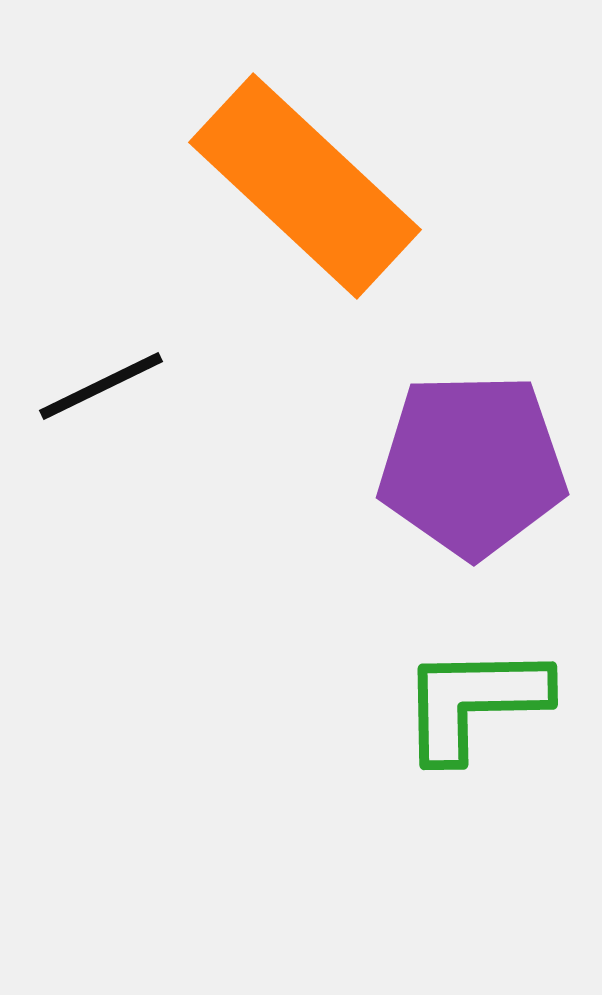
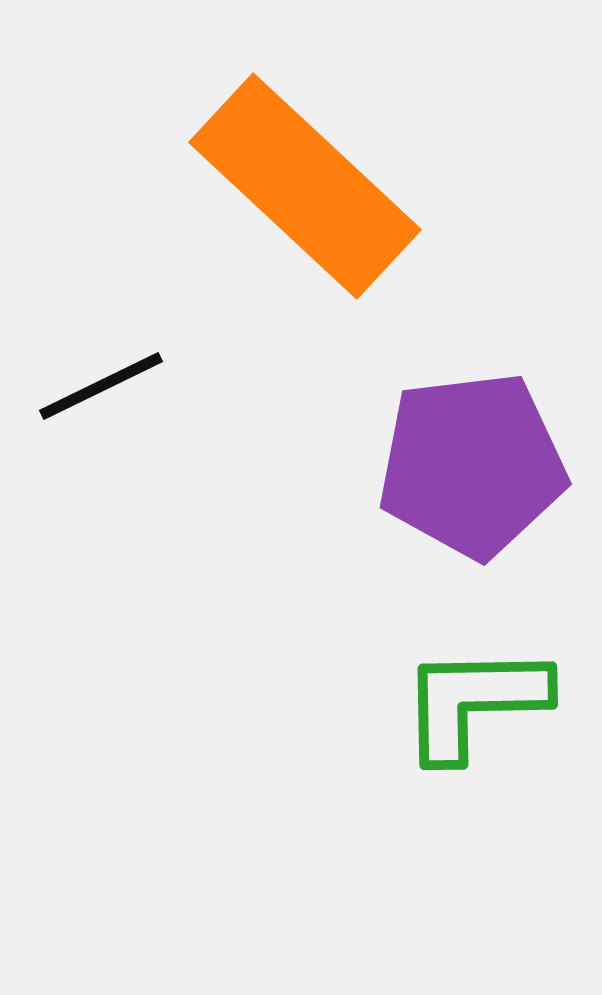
purple pentagon: rotated 6 degrees counterclockwise
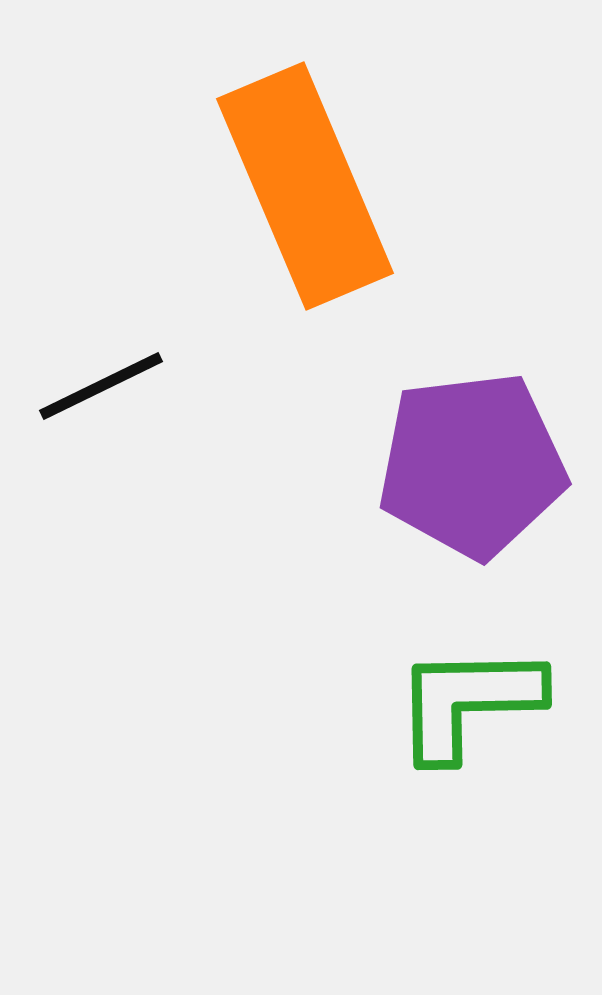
orange rectangle: rotated 24 degrees clockwise
green L-shape: moved 6 px left
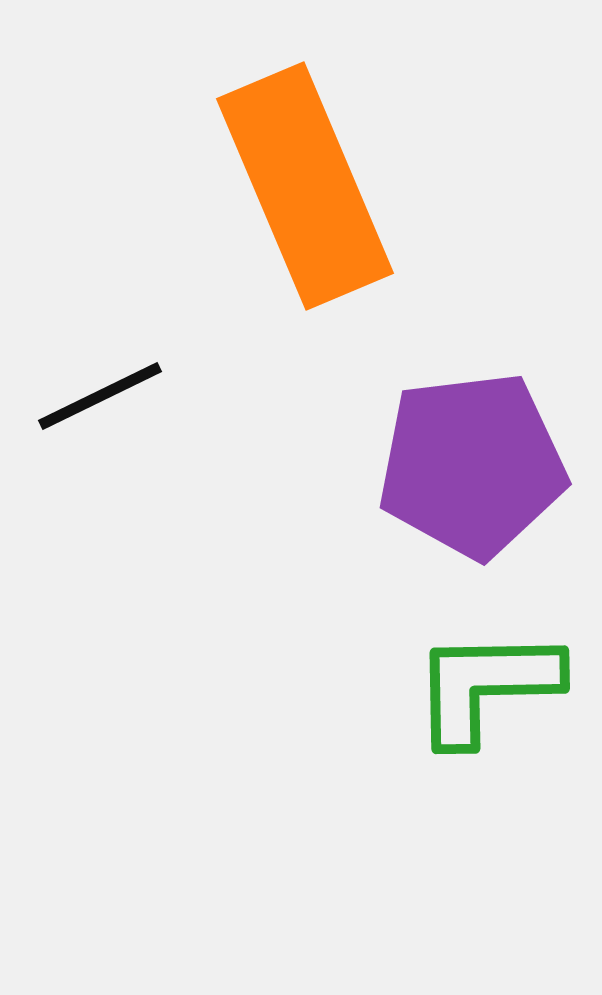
black line: moved 1 px left, 10 px down
green L-shape: moved 18 px right, 16 px up
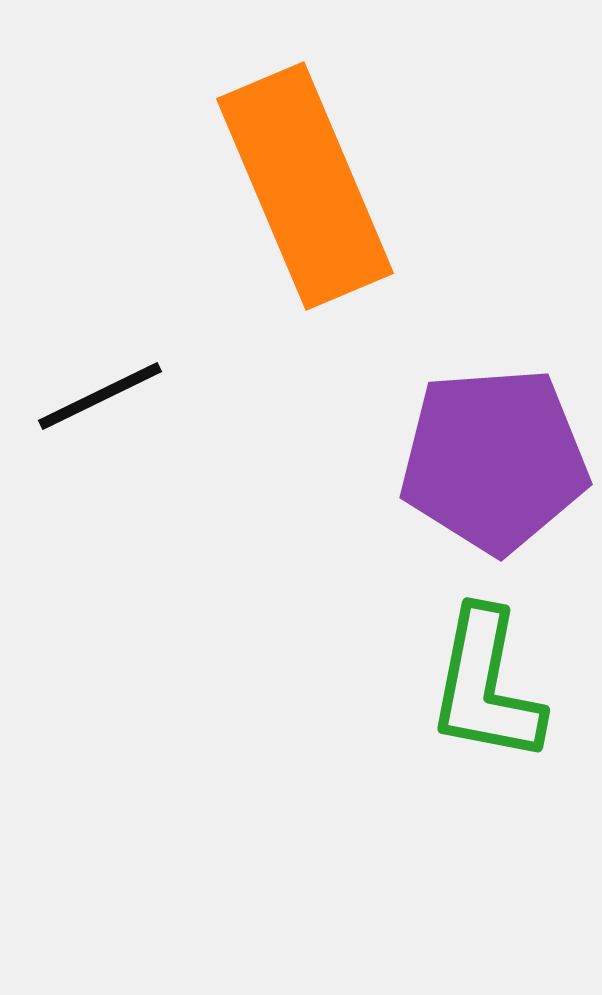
purple pentagon: moved 22 px right, 5 px up; rotated 3 degrees clockwise
green L-shape: rotated 78 degrees counterclockwise
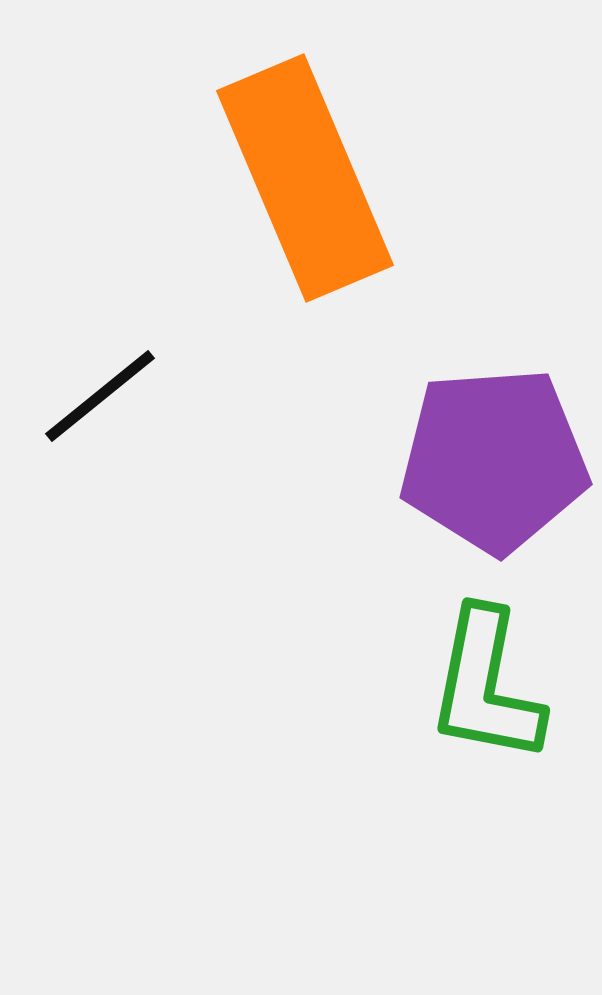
orange rectangle: moved 8 px up
black line: rotated 13 degrees counterclockwise
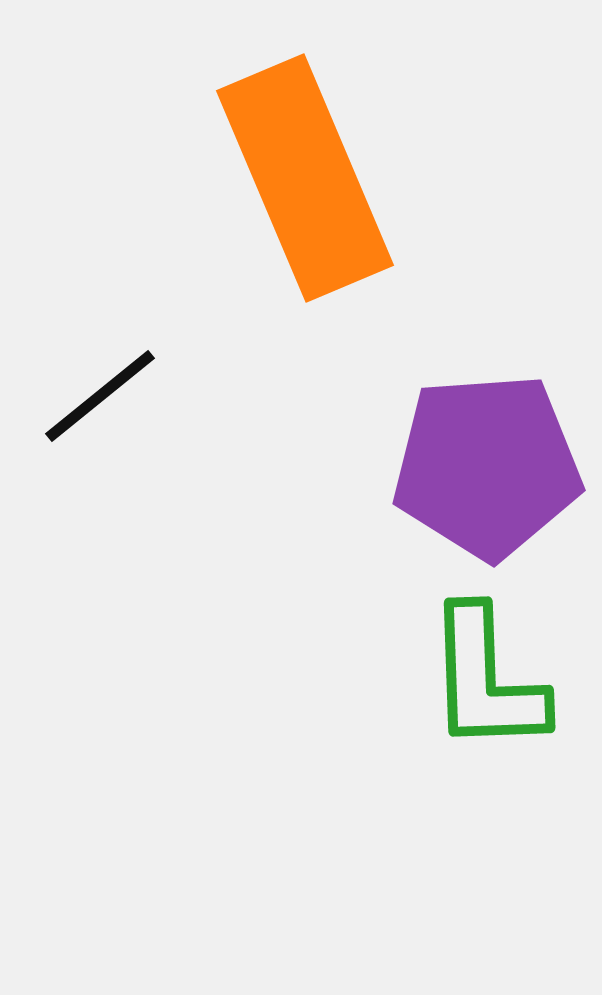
purple pentagon: moved 7 px left, 6 px down
green L-shape: moved 6 px up; rotated 13 degrees counterclockwise
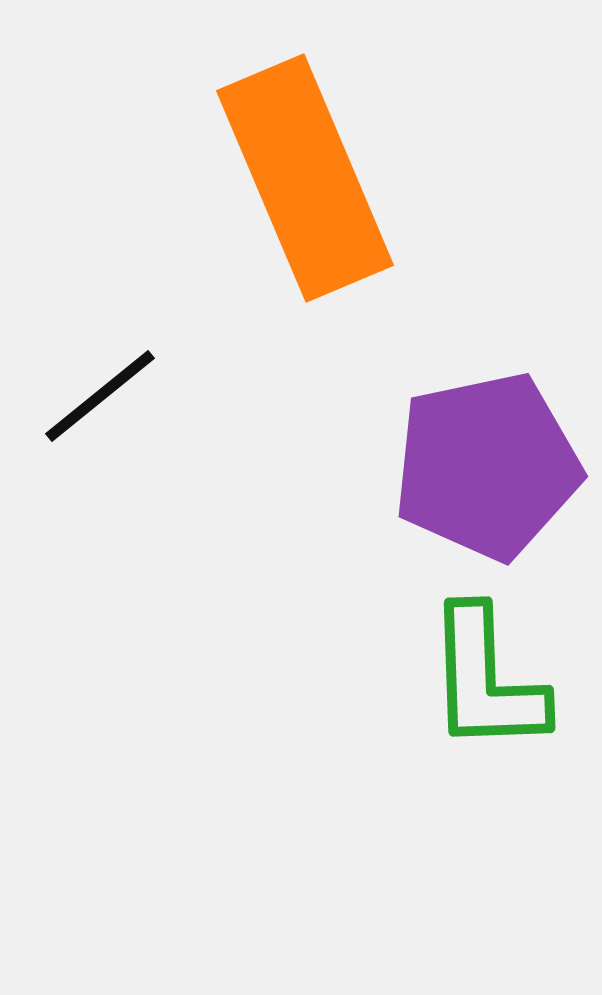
purple pentagon: rotated 8 degrees counterclockwise
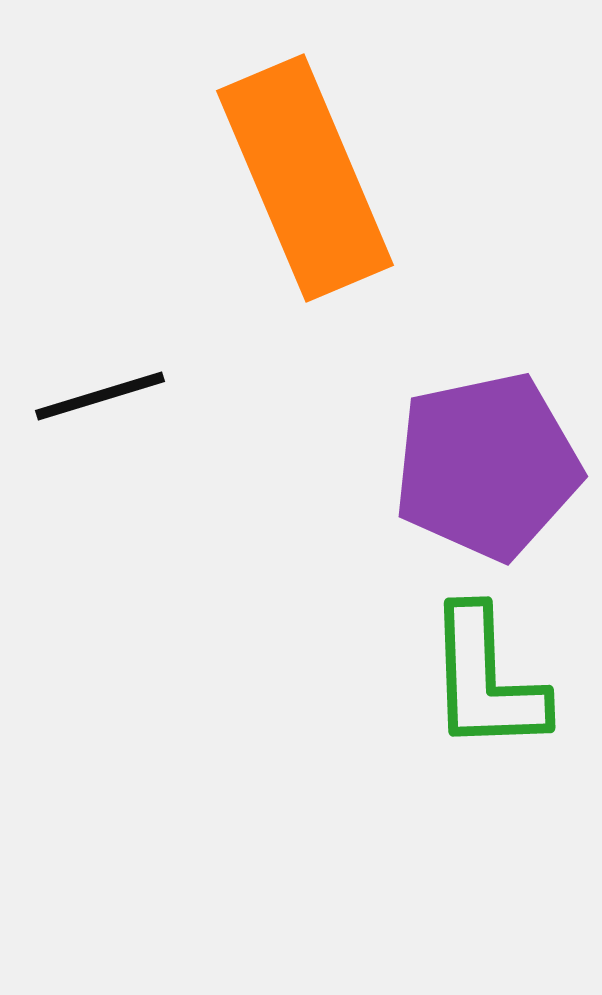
black line: rotated 22 degrees clockwise
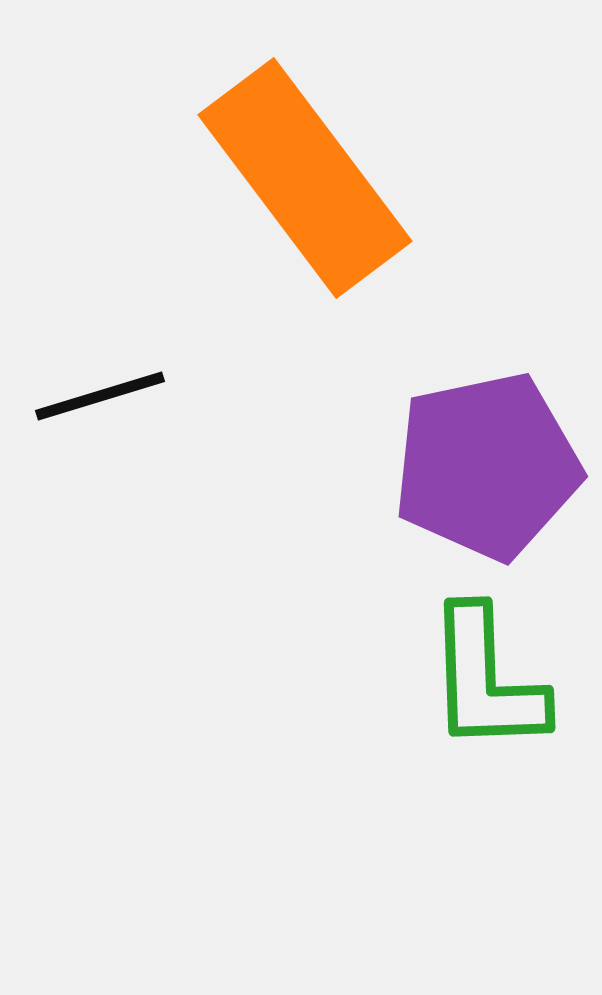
orange rectangle: rotated 14 degrees counterclockwise
